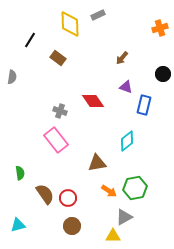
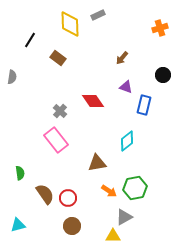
black circle: moved 1 px down
gray cross: rotated 24 degrees clockwise
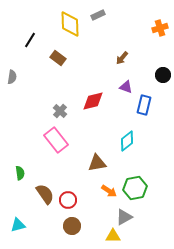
red diamond: rotated 70 degrees counterclockwise
red circle: moved 2 px down
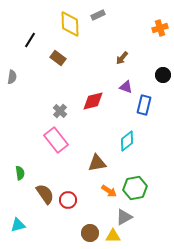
brown circle: moved 18 px right, 7 px down
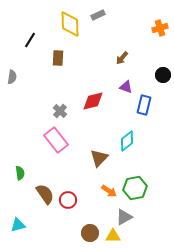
brown rectangle: rotated 56 degrees clockwise
brown triangle: moved 2 px right, 5 px up; rotated 36 degrees counterclockwise
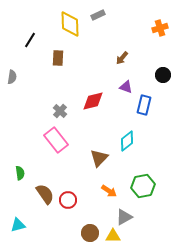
green hexagon: moved 8 px right, 2 px up
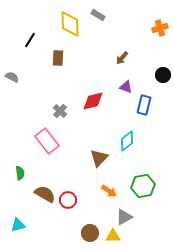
gray rectangle: rotated 56 degrees clockwise
gray semicircle: rotated 72 degrees counterclockwise
pink rectangle: moved 9 px left, 1 px down
brown semicircle: rotated 25 degrees counterclockwise
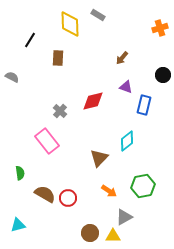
red circle: moved 2 px up
